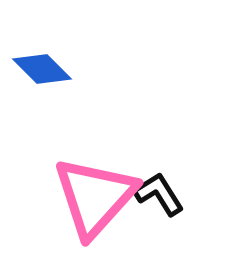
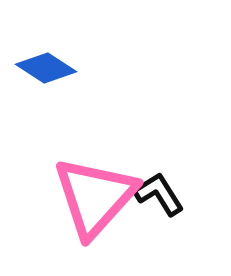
blue diamond: moved 4 px right, 1 px up; rotated 12 degrees counterclockwise
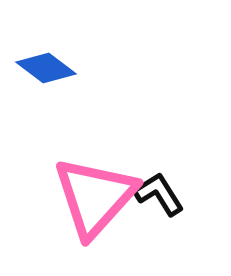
blue diamond: rotated 4 degrees clockwise
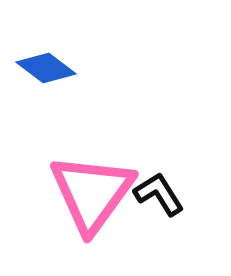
pink triangle: moved 3 px left, 4 px up; rotated 6 degrees counterclockwise
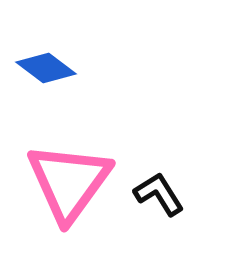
pink triangle: moved 23 px left, 11 px up
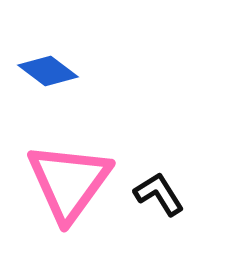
blue diamond: moved 2 px right, 3 px down
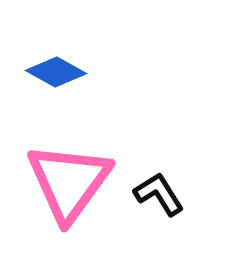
blue diamond: moved 8 px right, 1 px down; rotated 8 degrees counterclockwise
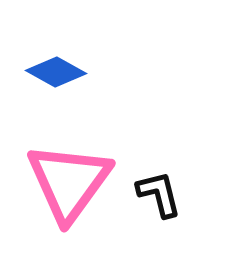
black L-shape: rotated 18 degrees clockwise
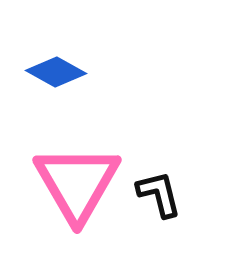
pink triangle: moved 8 px right, 1 px down; rotated 6 degrees counterclockwise
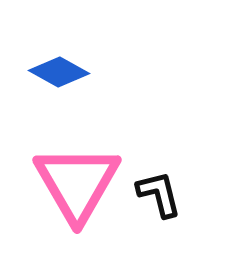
blue diamond: moved 3 px right
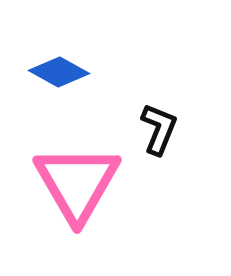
black L-shape: moved 65 px up; rotated 36 degrees clockwise
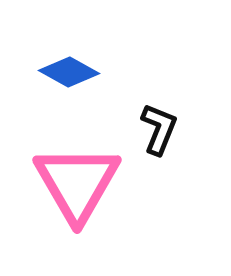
blue diamond: moved 10 px right
